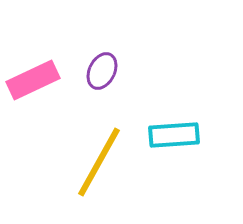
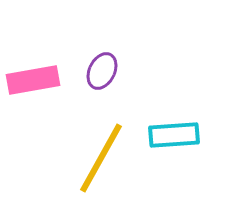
pink rectangle: rotated 15 degrees clockwise
yellow line: moved 2 px right, 4 px up
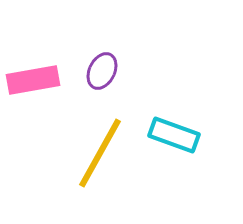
cyan rectangle: rotated 24 degrees clockwise
yellow line: moved 1 px left, 5 px up
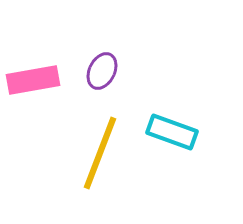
cyan rectangle: moved 2 px left, 3 px up
yellow line: rotated 8 degrees counterclockwise
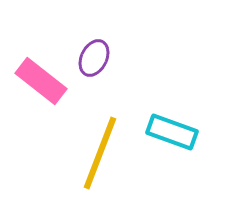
purple ellipse: moved 8 px left, 13 px up
pink rectangle: moved 8 px right, 1 px down; rotated 48 degrees clockwise
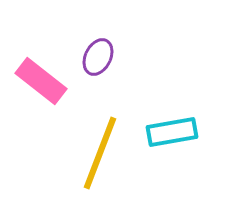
purple ellipse: moved 4 px right, 1 px up
cyan rectangle: rotated 30 degrees counterclockwise
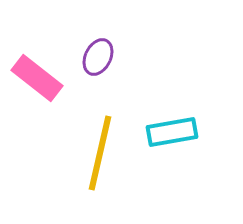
pink rectangle: moved 4 px left, 3 px up
yellow line: rotated 8 degrees counterclockwise
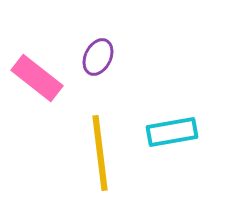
yellow line: rotated 20 degrees counterclockwise
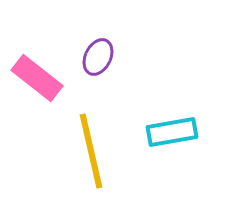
yellow line: moved 9 px left, 2 px up; rotated 6 degrees counterclockwise
